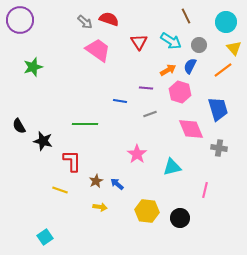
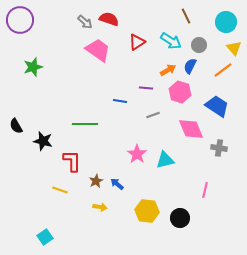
red triangle: moved 2 px left; rotated 30 degrees clockwise
blue trapezoid: moved 1 px left, 3 px up; rotated 40 degrees counterclockwise
gray line: moved 3 px right, 1 px down
black semicircle: moved 3 px left
cyan triangle: moved 7 px left, 7 px up
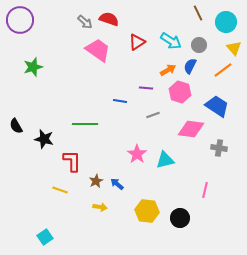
brown line: moved 12 px right, 3 px up
pink diamond: rotated 60 degrees counterclockwise
black star: moved 1 px right, 2 px up
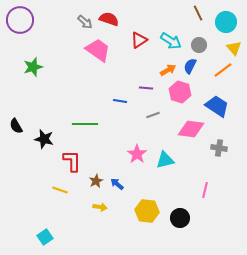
red triangle: moved 2 px right, 2 px up
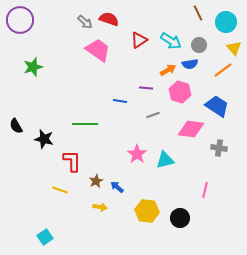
blue semicircle: moved 2 px up; rotated 126 degrees counterclockwise
blue arrow: moved 3 px down
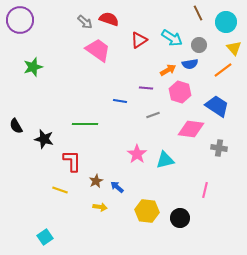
cyan arrow: moved 1 px right, 3 px up
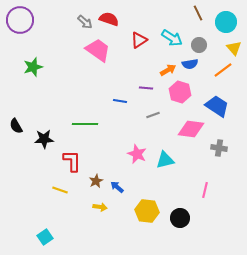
black star: rotated 18 degrees counterclockwise
pink star: rotated 12 degrees counterclockwise
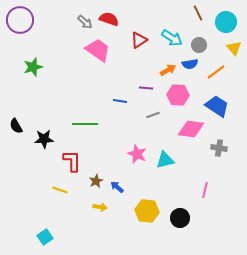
orange line: moved 7 px left, 2 px down
pink hexagon: moved 2 px left, 3 px down; rotated 15 degrees counterclockwise
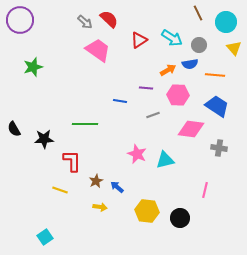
red semicircle: rotated 24 degrees clockwise
orange line: moved 1 px left, 3 px down; rotated 42 degrees clockwise
black semicircle: moved 2 px left, 3 px down
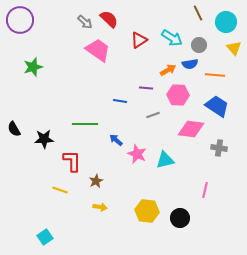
blue arrow: moved 1 px left, 47 px up
